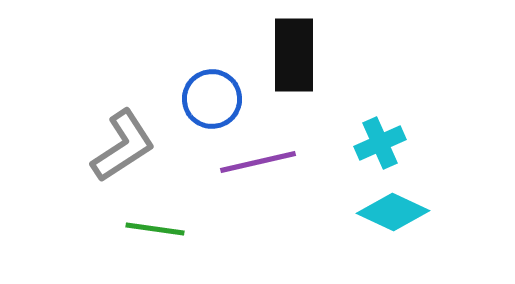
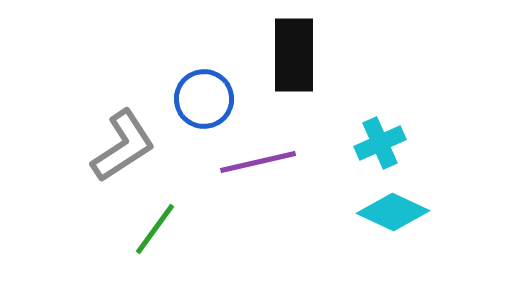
blue circle: moved 8 px left
green line: rotated 62 degrees counterclockwise
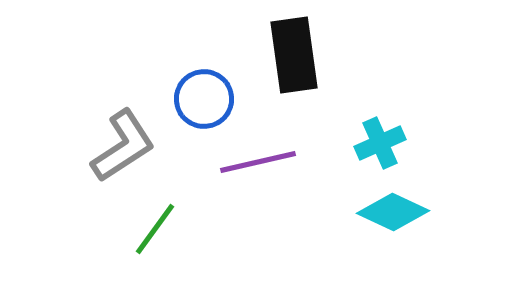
black rectangle: rotated 8 degrees counterclockwise
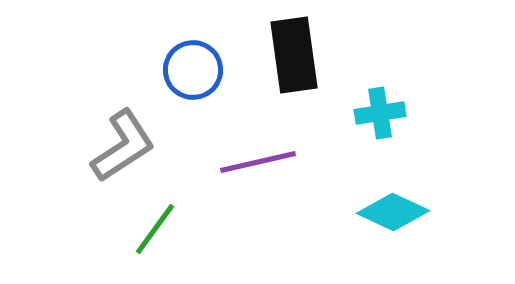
blue circle: moved 11 px left, 29 px up
cyan cross: moved 30 px up; rotated 15 degrees clockwise
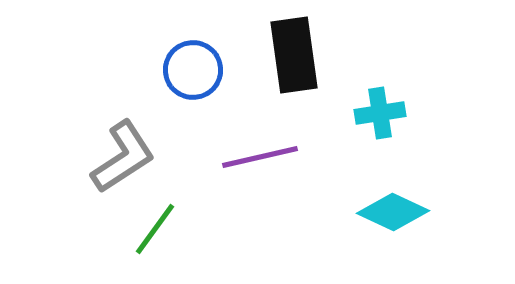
gray L-shape: moved 11 px down
purple line: moved 2 px right, 5 px up
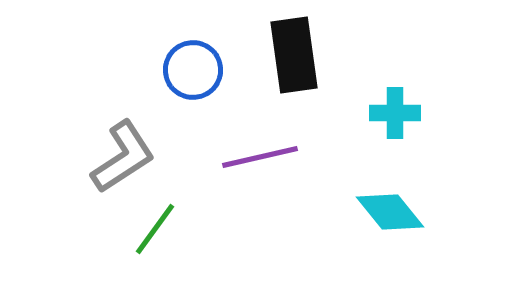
cyan cross: moved 15 px right; rotated 9 degrees clockwise
cyan diamond: moved 3 px left; rotated 26 degrees clockwise
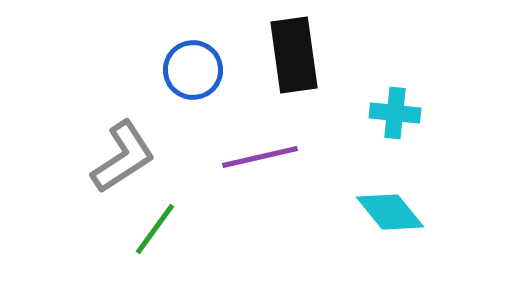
cyan cross: rotated 6 degrees clockwise
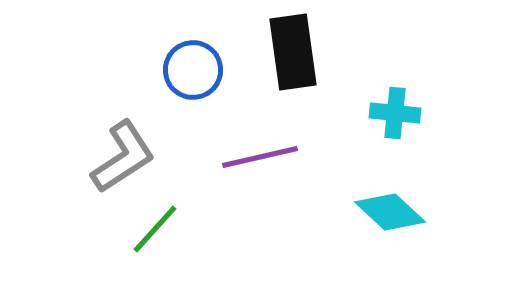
black rectangle: moved 1 px left, 3 px up
cyan diamond: rotated 8 degrees counterclockwise
green line: rotated 6 degrees clockwise
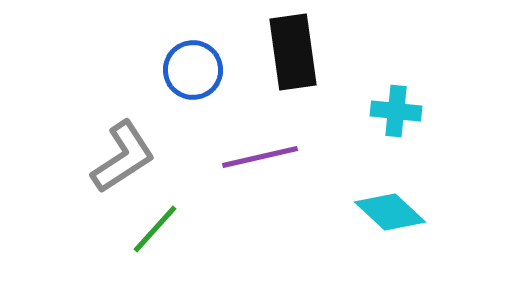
cyan cross: moved 1 px right, 2 px up
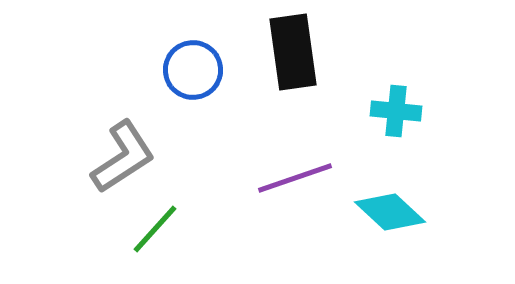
purple line: moved 35 px right, 21 px down; rotated 6 degrees counterclockwise
